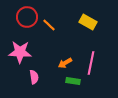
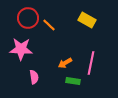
red circle: moved 1 px right, 1 px down
yellow rectangle: moved 1 px left, 2 px up
pink star: moved 1 px right, 3 px up
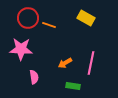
yellow rectangle: moved 1 px left, 2 px up
orange line: rotated 24 degrees counterclockwise
green rectangle: moved 5 px down
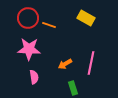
pink star: moved 8 px right
orange arrow: moved 1 px down
green rectangle: moved 2 px down; rotated 64 degrees clockwise
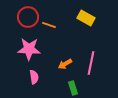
red circle: moved 1 px up
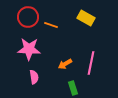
orange line: moved 2 px right
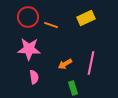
yellow rectangle: rotated 54 degrees counterclockwise
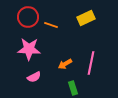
pink semicircle: rotated 72 degrees clockwise
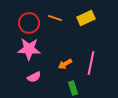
red circle: moved 1 px right, 6 px down
orange line: moved 4 px right, 7 px up
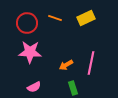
red circle: moved 2 px left
pink star: moved 1 px right, 3 px down
orange arrow: moved 1 px right, 1 px down
pink semicircle: moved 10 px down
